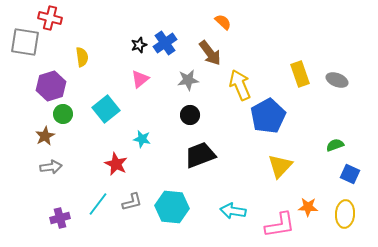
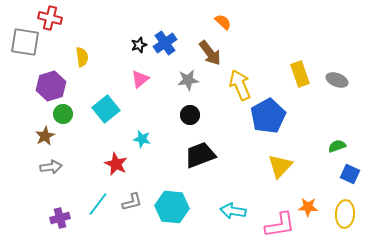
green semicircle: moved 2 px right, 1 px down
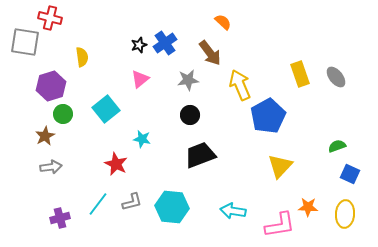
gray ellipse: moved 1 px left, 3 px up; rotated 30 degrees clockwise
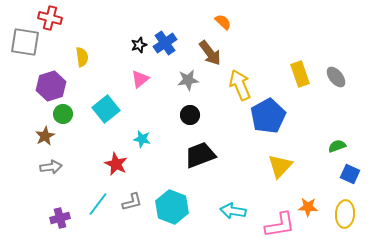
cyan hexagon: rotated 16 degrees clockwise
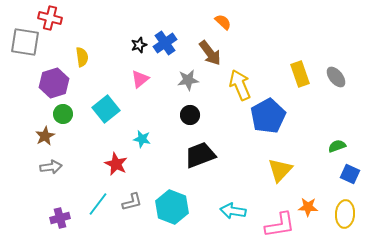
purple hexagon: moved 3 px right, 3 px up
yellow triangle: moved 4 px down
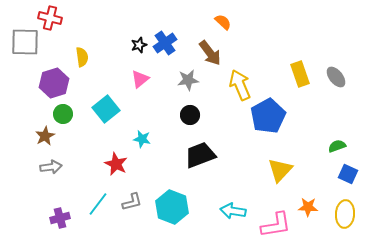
gray square: rotated 8 degrees counterclockwise
blue square: moved 2 px left
pink L-shape: moved 4 px left
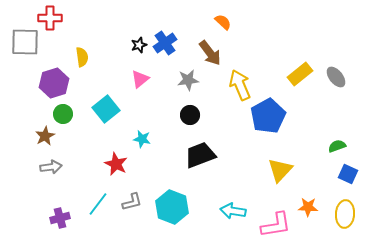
red cross: rotated 15 degrees counterclockwise
yellow rectangle: rotated 70 degrees clockwise
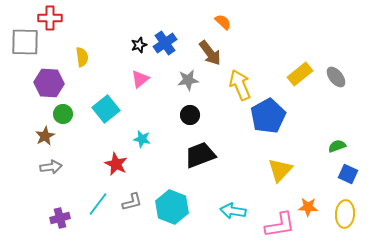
purple hexagon: moved 5 px left; rotated 20 degrees clockwise
pink L-shape: moved 4 px right
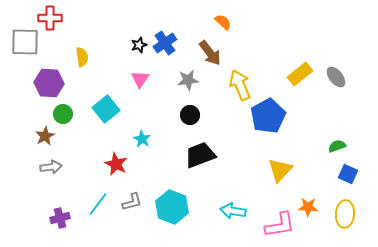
pink triangle: rotated 18 degrees counterclockwise
cyan star: rotated 18 degrees clockwise
